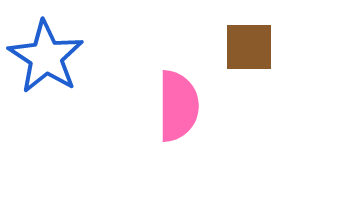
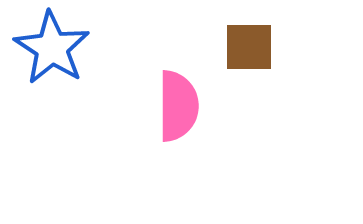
blue star: moved 6 px right, 9 px up
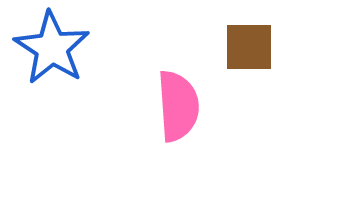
pink semicircle: rotated 4 degrees counterclockwise
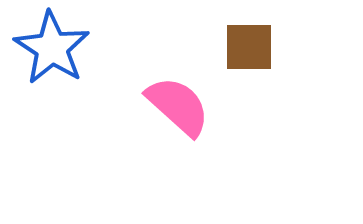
pink semicircle: rotated 44 degrees counterclockwise
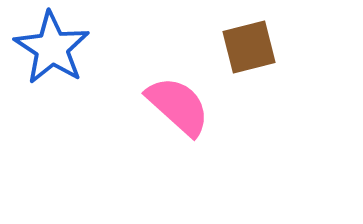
brown square: rotated 14 degrees counterclockwise
